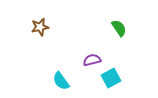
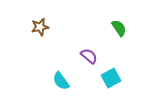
purple semicircle: moved 3 px left, 4 px up; rotated 54 degrees clockwise
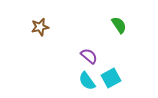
green semicircle: moved 3 px up
cyan semicircle: moved 26 px right
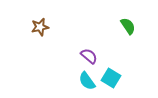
green semicircle: moved 9 px right, 1 px down
cyan square: rotated 30 degrees counterclockwise
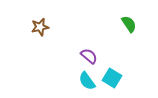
green semicircle: moved 1 px right, 2 px up
cyan square: moved 1 px right
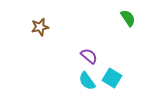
green semicircle: moved 1 px left, 6 px up
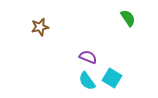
purple semicircle: moved 1 px left, 1 px down; rotated 18 degrees counterclockwise
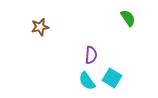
purple semicircle: moved 3 px right, 2 px up; rotated 72 degrees clockwise
